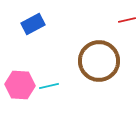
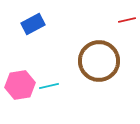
pink hexagon: rotated 12 degrees counterclockwise
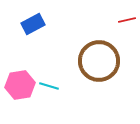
cyan line: rotated 30 degrees clockwise
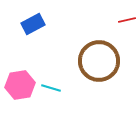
cyan line: moved 2 px right, 2 px down
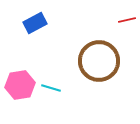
blue rectangle: moved 2 px right, 1 px up
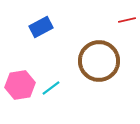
blue rectangle: moved 6 px right, 4 px down
cyan line: rotated 54 degrees counterclockwise
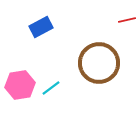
brown circle: moved 2 px down
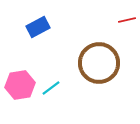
blue rectangle: moved 3 px left
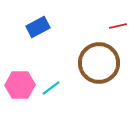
red line: moved 9 px left, 6 px down
pink hexagon: rotated 8 degrees clockwise
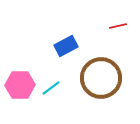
blue rectangle: moved 28 px right, 19 px down
brown circle: moved 2 px right, 15 px down
